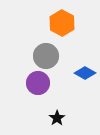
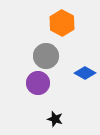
black star: moved 2 px left, 1 px down; rotated 21 degrees counterclockwise
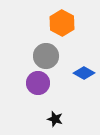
blue diamond: moved 1 px left
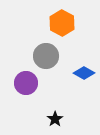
purple circle: moved 12 px left
black star: rotated 21 degrees clockwise
